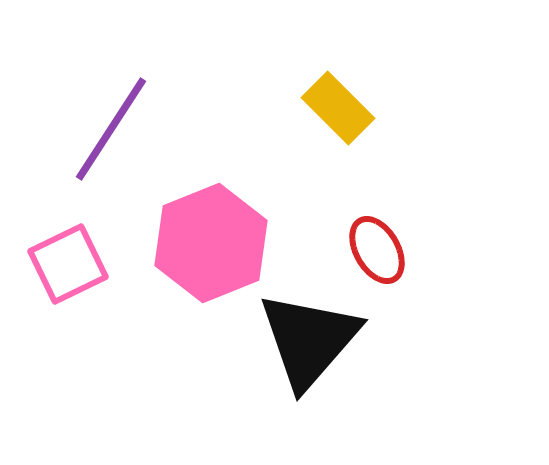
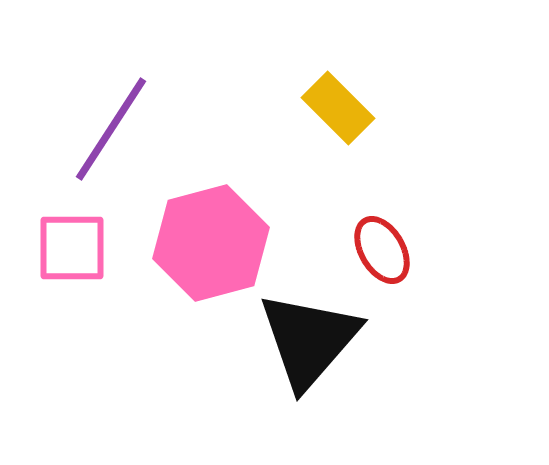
pink hexagon: rotated 7 degrees clockwise
red ellipse: moved 5 px right
pink square: moved 4 px right, 16 px up; rotated 26 degrees clockwise
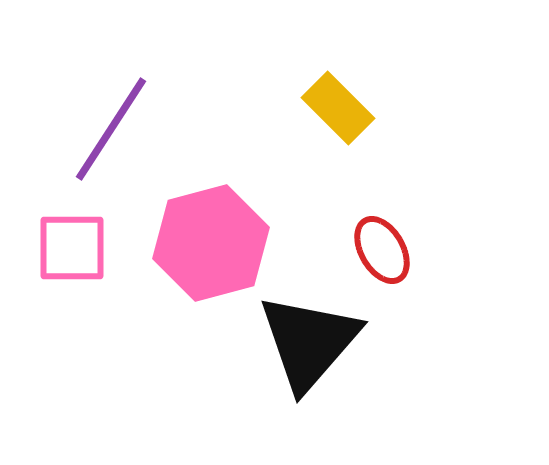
black triangle: moved 2 px down
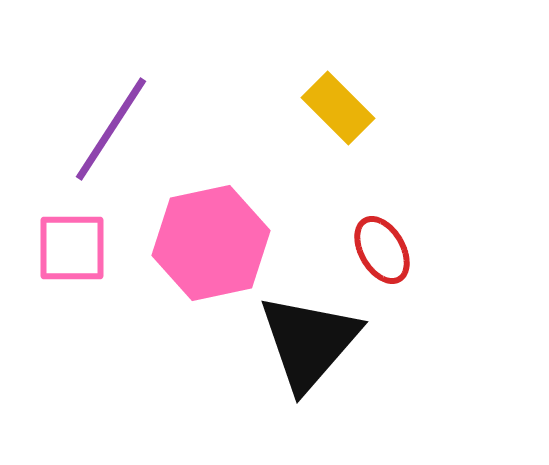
pink hexagon: rotated 3 degrees clockwise
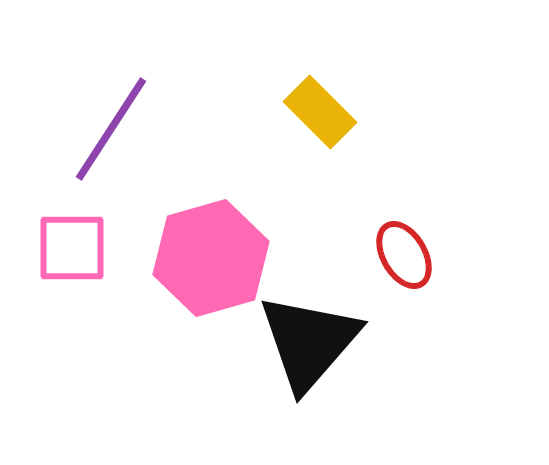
yellow rectangle: moved 18 px left, 4 px down
pink hexagon: moved 15 px down; rotated 4 degrees counterclockwise
red ellipse: moved 22 px right, 5 px down
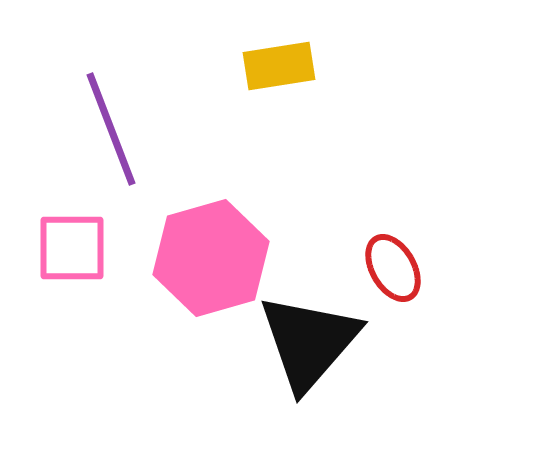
yellow rectangle: moved 41 px left, 46 px up; rotated 54 degrees counterclockwise
purple line: rotated 54 degrees counterclockwise
red ellipse: moved 11 px left, 13 px down
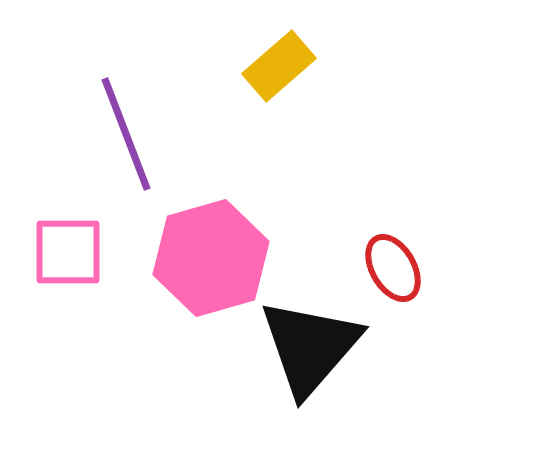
yellow rectangle: rotated 32 degrees counterclockwise
purple line: moved 15 px right, 5 px down
pink square: moved 4 px left, 4 px down
black triangle: moved 1 px right, 5 px down
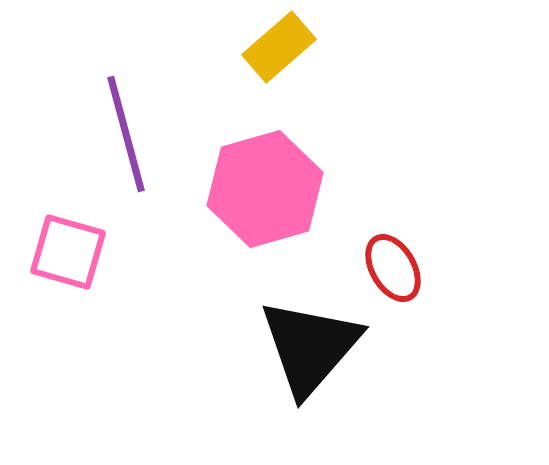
yellow rectangle: moved 19 px up
purple line: rotated 6 degrees clockwise
pink square: rotated 16 degrees clockwise
pink hexagon: moved 54 px right, 69 px up
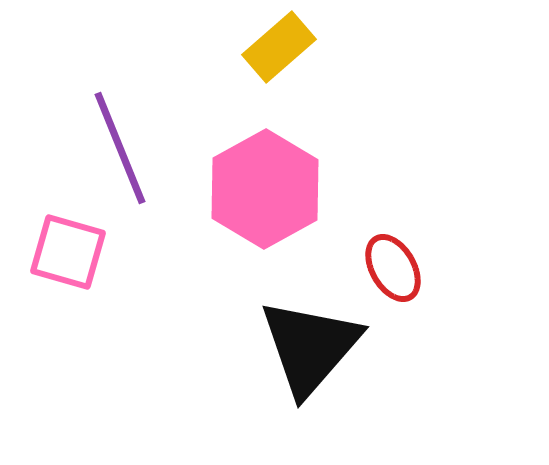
purple line: moved 6 px left, 14 px down; rotated 7 degrees counterclockwise
pink hexagon: rotated 13 degrees counterclockwise
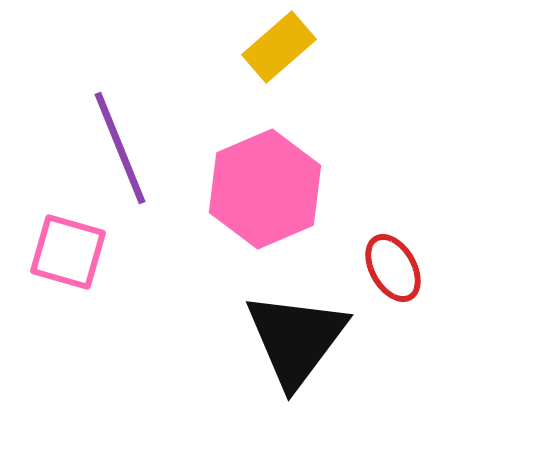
pink hexagon: rotated 6 degrees clockwise
black triangle: moved 14 px left, 8 px up; rotated 4 degrees counterclockwise
